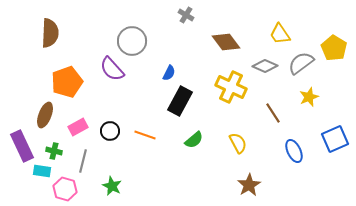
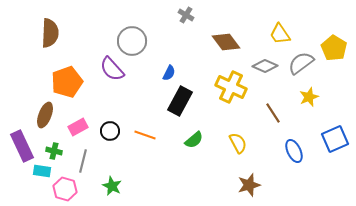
brown star: rotated 15 degrees clockwise
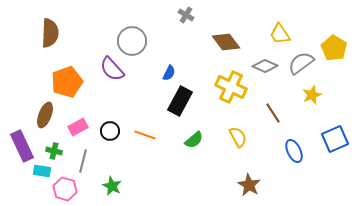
yellow star: moved 3 px right, 2 px up
yellow semicircle: moved 6 px up
brown star: rotated 25 degrees counterclockwise
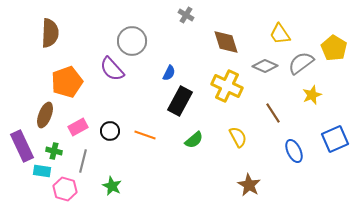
brown diamond: rotated 20 degrees clockwise
yellow cross: moved 4 px left, 1 px up
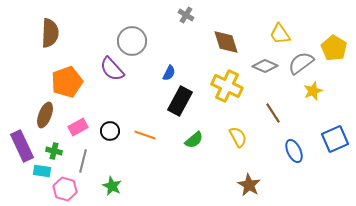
yellow star: moved 1 px right, 4 px up
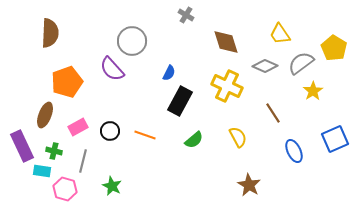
yellow star: rotated 12 degrees counterclockwise
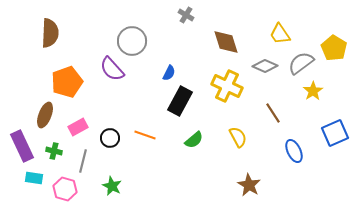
black circle: moved 7 px down
blue square: moved 6 px up
cyan rectangle: moved 8 px left, 7 px down
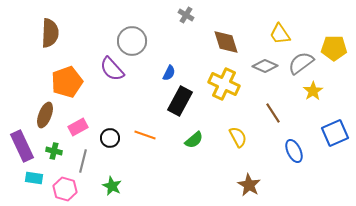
yellow pentagon: rotated 30 degrees counterclockwise
yellow cross: moved 3 px left, 2 px up
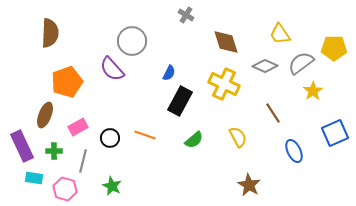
green cross: rotated 14 degrees counterclockwise
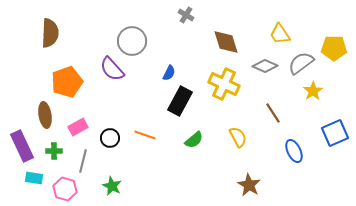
brown ellipse: rotated 30 degrees counterclockwise
